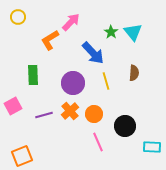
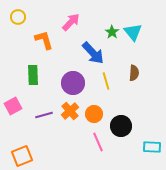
green star: moved 1 px right
orange L-shape: moved 6 px left; rotated 105 degrees clockwise
black circle: moved 4 px left
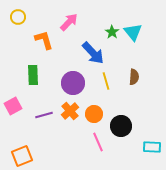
pink arrow: moved 2 px left
brown semicircle: moved 4 px down
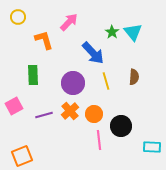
pink square: moved 1 px right
pink line: moved 1 px right, 2 px up; rotated 18 degrees clockwise
